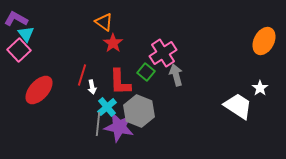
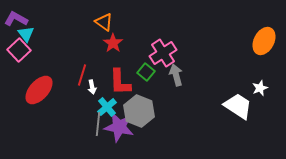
white star: rotated 14 degrees clockwise
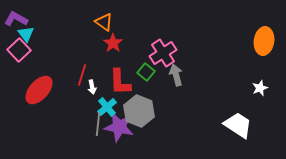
orange ellipse: rotated 20 degrees counterclockwise
white trapezoid: moved 19 px down
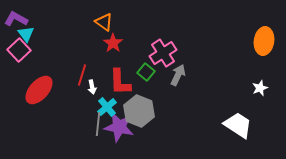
gray arrow: moved 2 px right; rotated 40 degrees clockwise
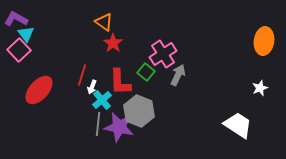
pink cross: moved 1 px down
white arrow: rotated 32 degrees clockwise
cyan cross: moved 5 px left, 7 px up
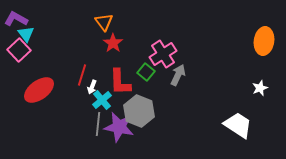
orange triangle: rotated 18 degrees clockwise
red ellipse: rotated 12 degrees clockwise
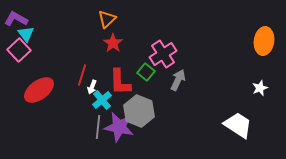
orange triangle: moved 3 px right, 3 px up; rotated 24 degrees clockwise
gray arrow: moved 5 px down
gray line: moved 3 px down
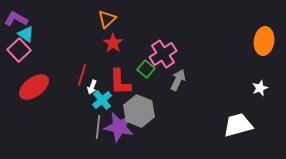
cyan triangle: rotated 18 degrees counterclockwise
green square: moved 3 px up
red ellipse: moved 5 px left, 3 px up
white trapezoid: rotated 48 degrees counterclockwise
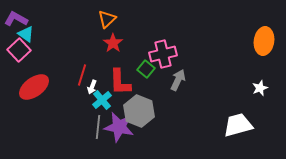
pink cross: rotated 20 degrees clockwise
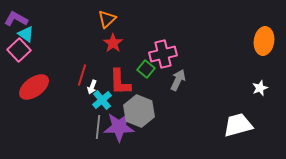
purple star: rotated 12 degrees counterclockwise
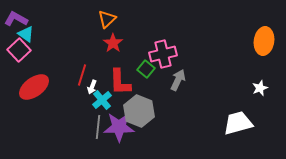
white trapezoid: moved 2 px up
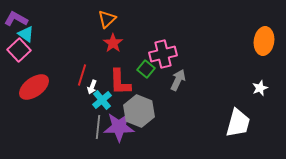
white trapezoid: rotated 120 degrees clockwise
